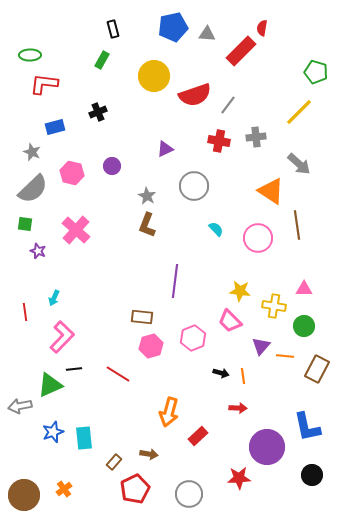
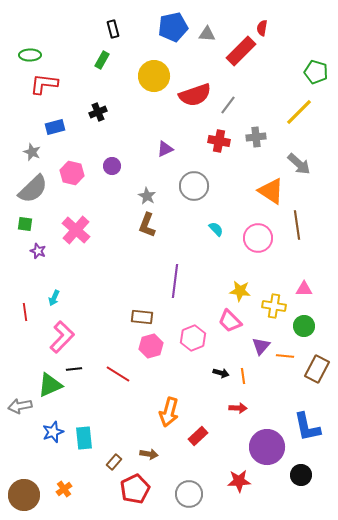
black circle at (312, 475): moved 11 px left
red star at (239, 478): moved 3 px down
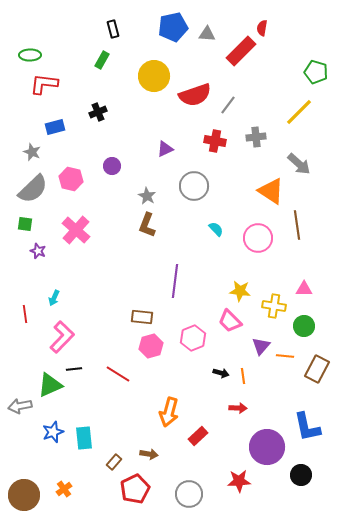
red cross at (219, 141): moved 4 px left
pink hexagon at (72, 173): moved 1 px left, 6 px down
red line at (25, 312): moved 2 px down
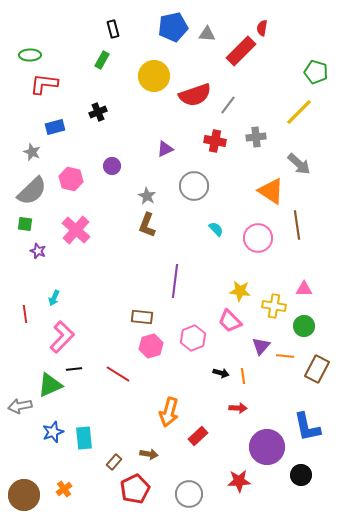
gray semicircle at (33, 189): moved 1 px left, 2 px down
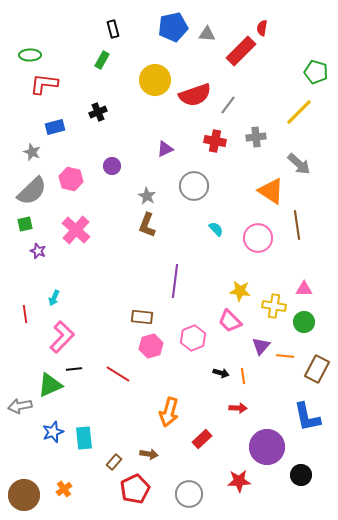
yellow circle at (154, 76): moved 1 px right, 4 px down
green square at (25, 224): rotated 21 degrees counterclockwise
green circle at (304, 326): moved 4 px up
blue L-shape at (307, 427): moved 10 px up
red rectangle at (198, 436): moved 4 px right, 3 px down
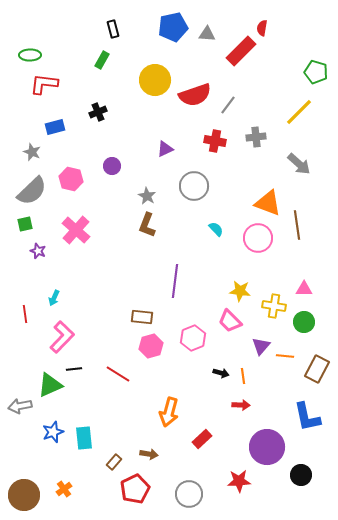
orange triangle at (271, 191): moved 3 px left, 12 px down; rotated 12 degrees counterclockwise
red arrow at (238, 408): moved 3 px right, 3 px up
